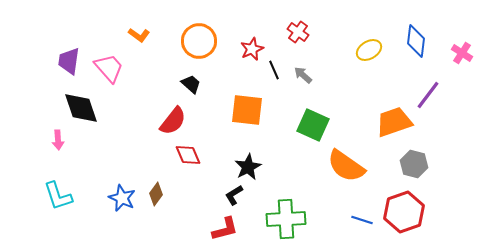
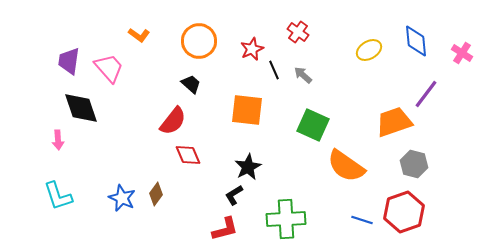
blue diamond: rotated 12 degrees counterclockwise
purple line: moved 2 px left, 1 px up
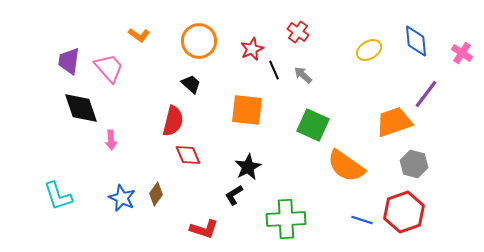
red semicircle: rotated 24 degrees counterclockwise
pink arrow: moved 53 px right
red L-shape: moved 21 px left; rotated 32 degrees clockwise
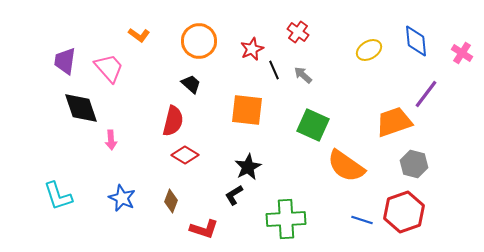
purple trapezoid: moved 4 px left
red diamond: moved 3 px left; rotated 36 degrees counterclockwise
brown diamond: moved 15 px right, 7 px down; rotated 15 degrees counterclockwise
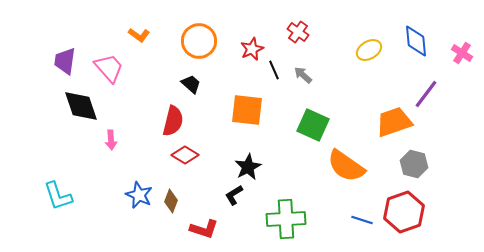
black diamond: moved 2 px up
blue star: moved 17 px right, 3 px up
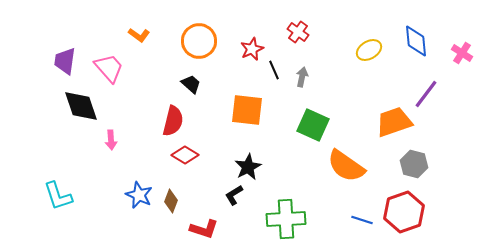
gray arrow: moved 1 px left, 2 px down; rotated 60 degrees clockwise
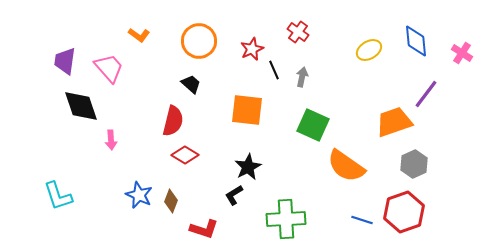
gray hexagon: rotated 20 degrees clockwise
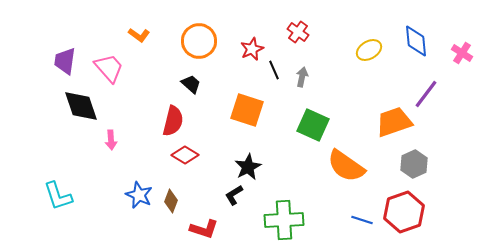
orange square: rotated 12 degrees clockwise
green cross: moved 2 px left, 1 px down
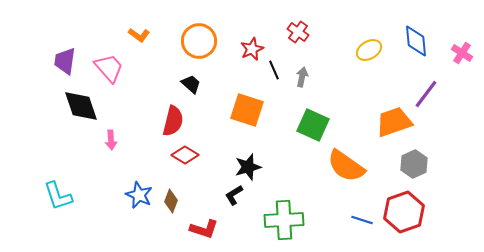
black star: rotated 12 degrees clockwise
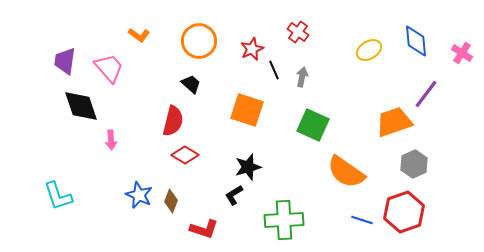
orange semicircle: moved 6 px down
